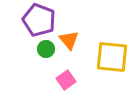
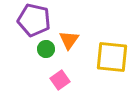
purple pentagon: moved 5 px left; rotated 8 degrees counterclockwise
orange triangle: rotated 15 degrees clockwise
pink square: moved 6 px left
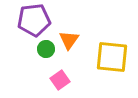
purple pentagon: rotated 20 degrees counterclockwise
